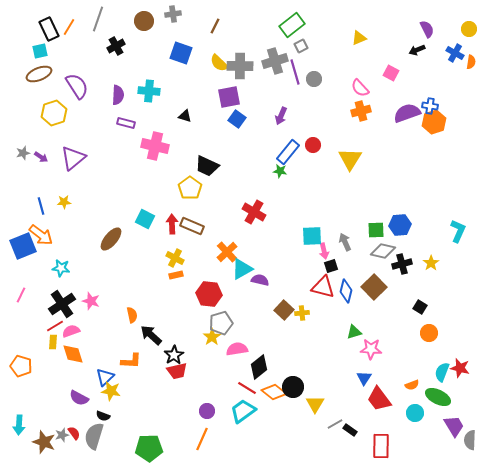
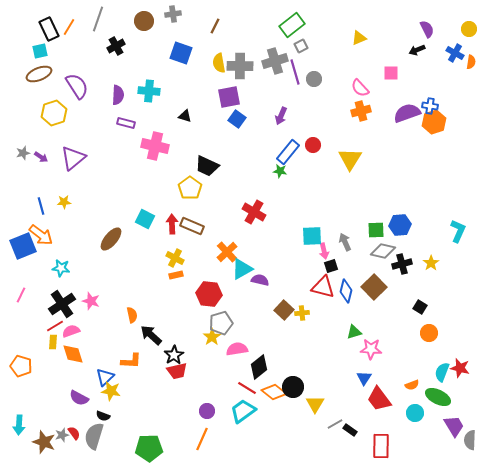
yellow semicircle at (219, 63): rotated 36 degrees clockwise
pink square at (391, 73): rotated 28 degrees counterclockwise
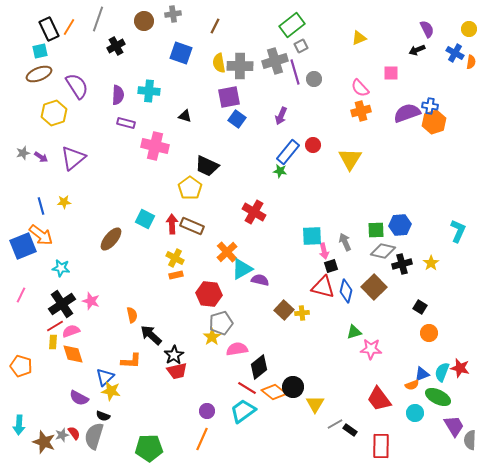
blue triangle at (364, 378): moved 58 px right, 4 px up; rotated 35 degrees clockwise
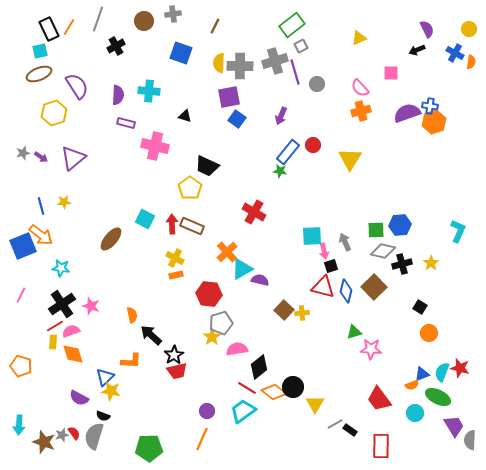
yellow semicircle at (219, 63): rotated 12 degrees clockwise
gray circle at (314, 79): moved 3 px right, 5 px down
pink star at (91, 301): moved 5 px down
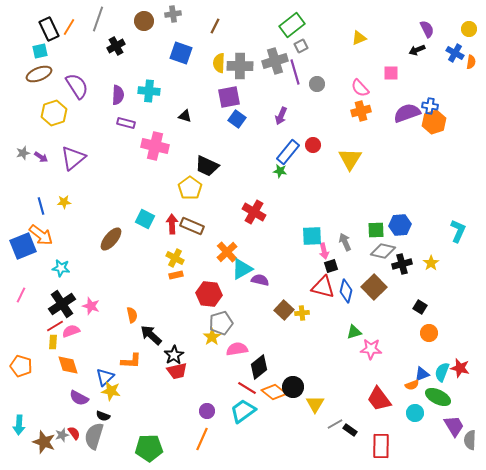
orange diamond at (73, 354): moved 5 px left, 11 px down
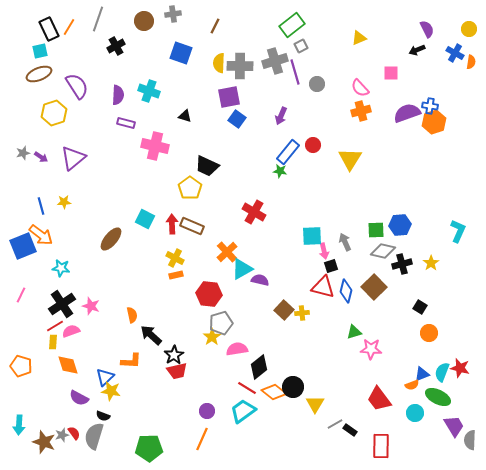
cyan cross at (149, 91): rotated 15 degrees clockwise
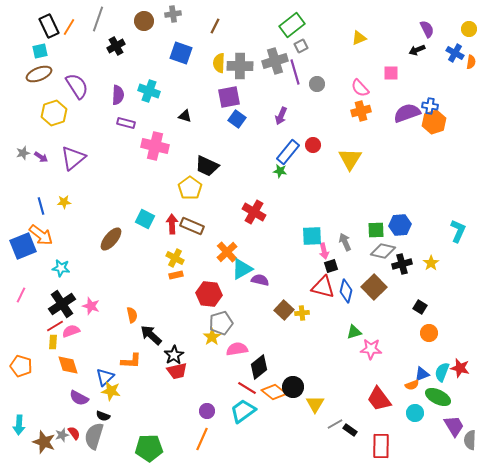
black rectangle at (49, 29): moved 3 px up
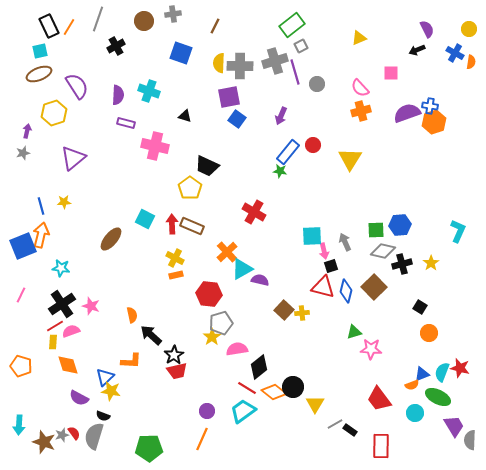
purple arrow at (41, 157): moved 14 px left, 26 px up; rotated 112 degrees counterclockwise
orange arrow at (41, 235): rotated 115 degrees counterclockwise
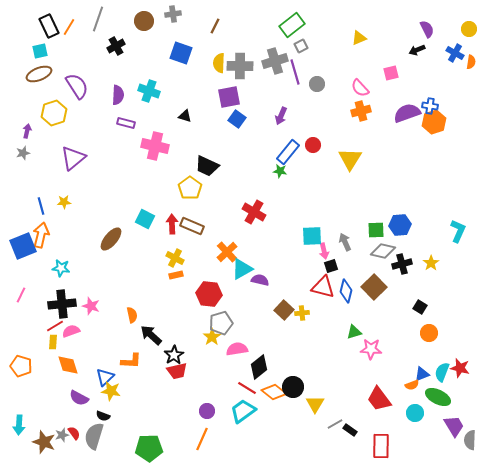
pink square at (391, 73): rotated 14 degrees counterclockwise
black cross at (62, 304): rotated 28 degrees clockwise
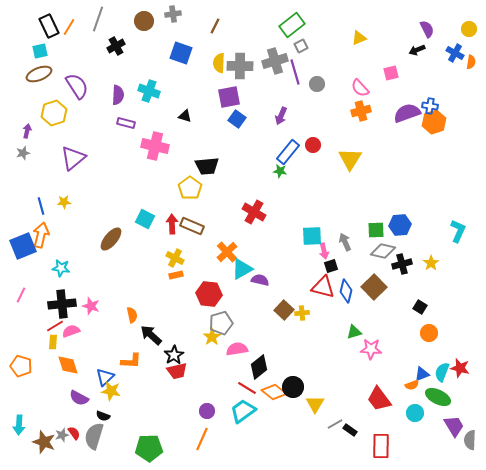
black trapezoid at (207, 166): rotated 30 degrees counterclockwise
